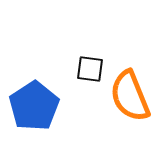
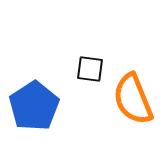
orange semicircle: moved 3 px right, 3 px down
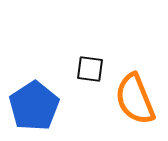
orange semicircle: moved 2 px right
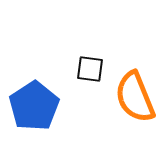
orange semicircle: moved 2 px up
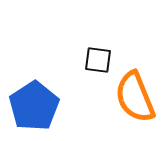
black square: moved 8 px right, 9 px up
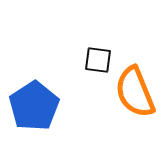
orange semicircle: moved 5 px up
